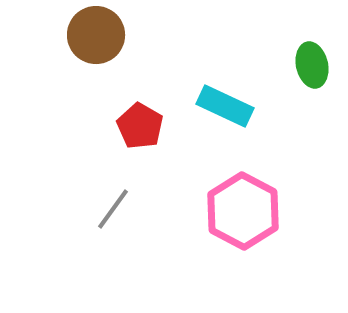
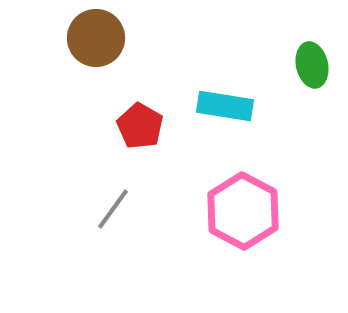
brown circle: moved 3 px down
cyan rectangle: rotated 16 degrees counterclockwise
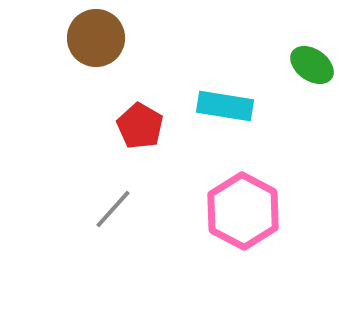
green ellipse: rotated 42 degrees counterclockwise
gray line: rotated 6 degrees clockwise
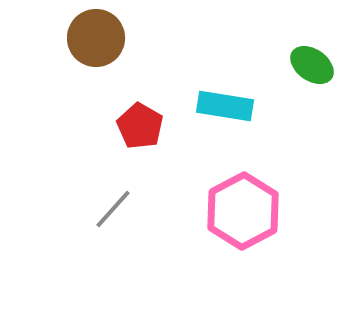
pink hexagon: rotated 4 degrees clockwise
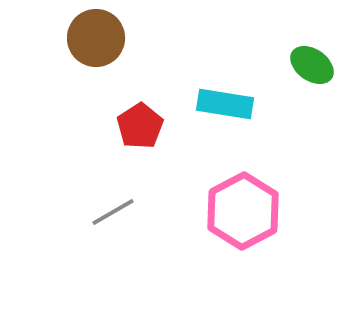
cyan rectangle: moved 2 px up
red pentagon: rotated 9 degrees clockwise
gray line: moved 3 px down; rotated 18 degrees clockwise
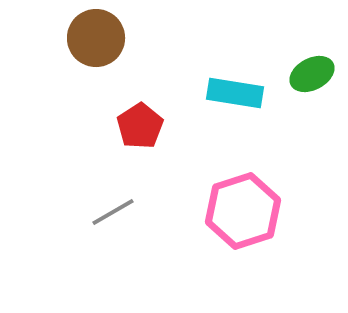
green ellipse: moved 9 px down; rotated 63 degrees counterclockwise
cyan rectangle: moved 10 px right, 11 px up
pink hexagon: rotated 10 degrees clockwise
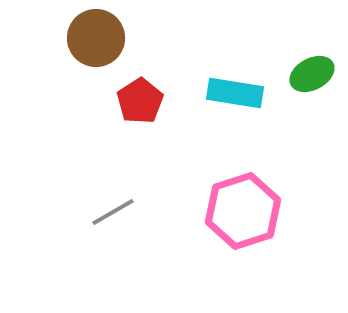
red pentagon: moved 25 px up
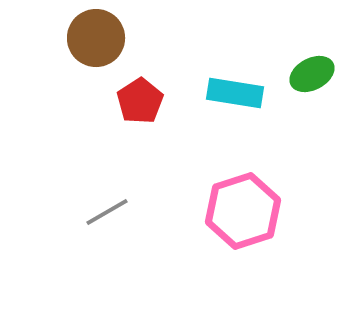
gray line: moved 6 px left
